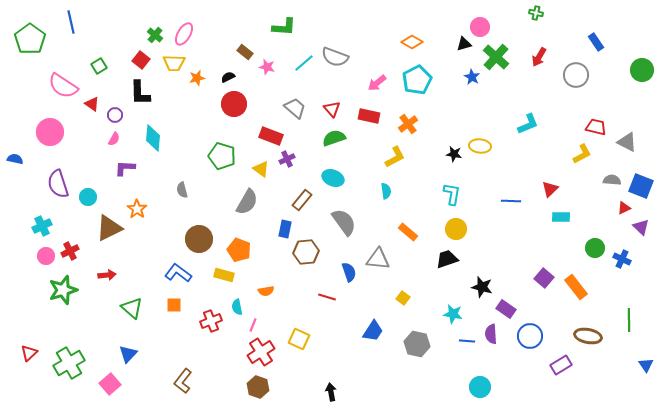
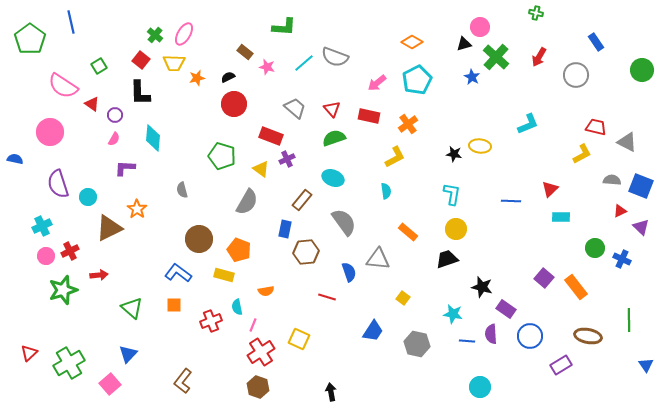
red triangle at (624, 208): moved 4 px left, 3 px down
red arrow at (107, 275): moved 8 px left
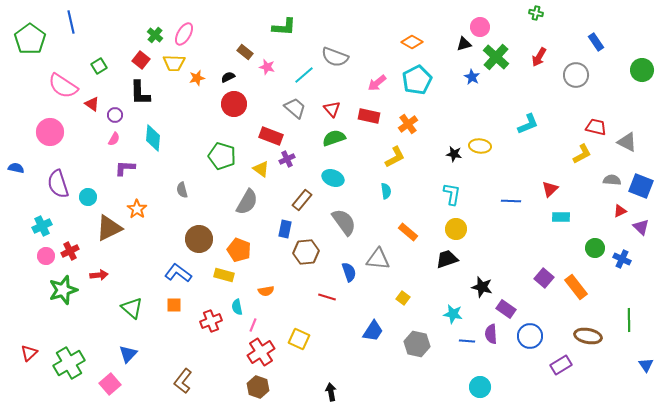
cyan line at (304, 63): moved 12 px down
blue semicircle at (15, 159): moved 1 px right, 9 px down
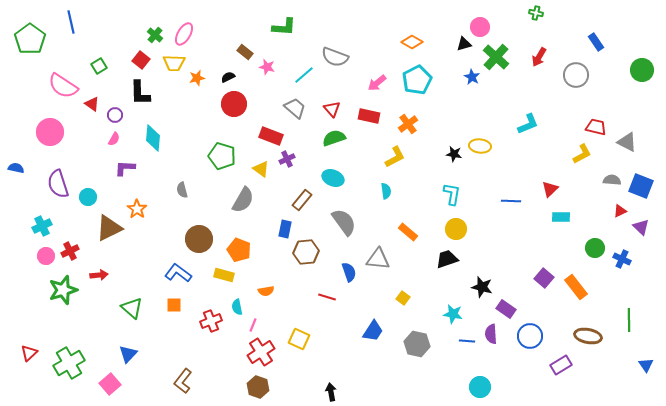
gray semicircle at (247, 202): moved 4 px left, 2 px up
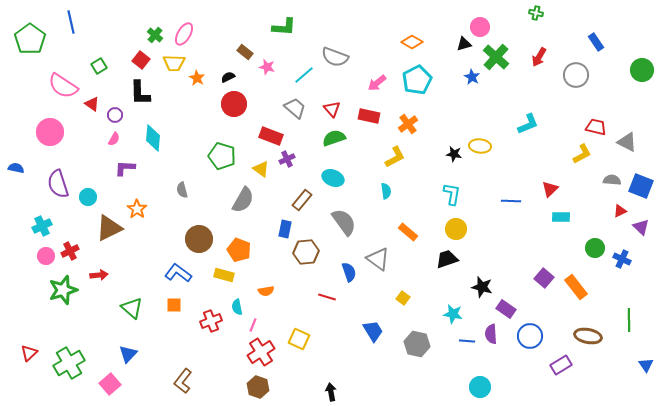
orange star at (197, 78): rotated 28 degrees counterclockwise
gray triangle at (378, 259): rotated 30 degrees clockwise
blue trapezoid at (373, 331): rotated 65 degrees counterclockwise
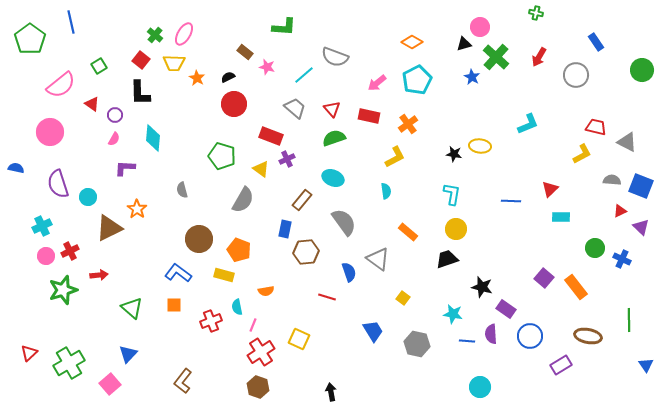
pink semicircle at (63, 86): moved 2 px left, 1 px up; rotated 72 degrees counterclockwise
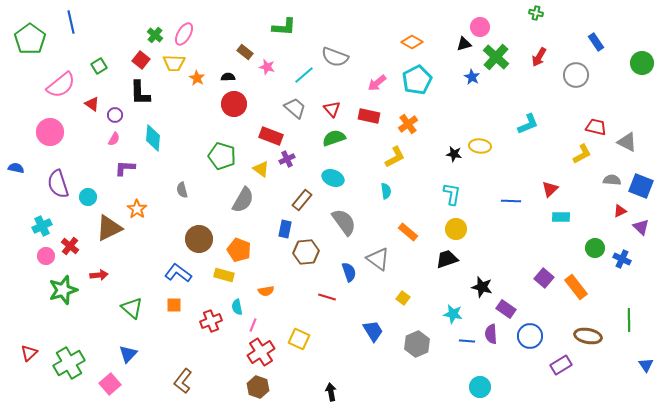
green circle at (642, 70): moved 7 px up
black semicircle at (228, 77): rotated 24 degrees clockwise
red cross at (70, 251): moved 5 px up; rotated 24 degrees counterclockwise
gray hexagon at (417, 344): rotated 25 degrees clockwise
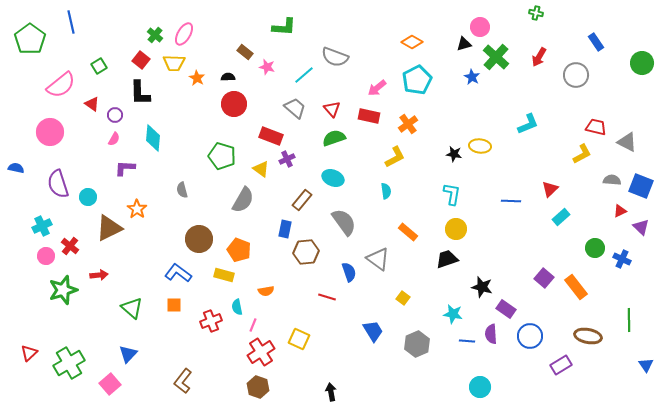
pink arrow at (377, 83): moved 5 px down
cyan rectangle at (561, 217): rotated 42 degrees counterclockwise
